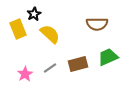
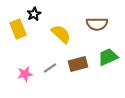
yellow semicircle: moved 11 px right
pink star: rotated 21 degrees clockwise
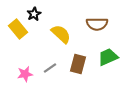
yellow rectangle: rotated 18 degrees counterclockwise
brown rectangle: rotated 60 degrees counterclockwise
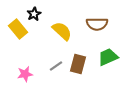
yellow semicircle: moved 1 px right, 3 px up
gray line: moved 6 px right, 2 px up
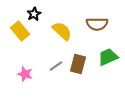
yellow rectangle: moved 2 px right, 2 px down
pink star: rotated 28 degrees clockwise
